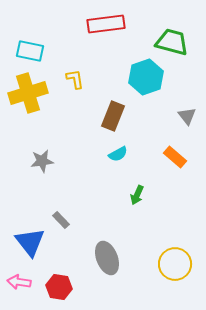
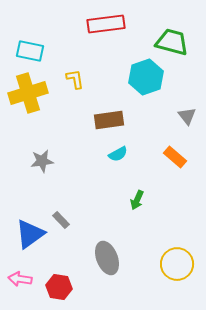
brown rectangle: moved 4 px left, 4 px down; rotated 60 degrees clockwise
green arrow: moved 5 px down
blue triangle: moved 8 px up; rotated 32 degrees clockwise
yellow circle: moved 2 px right
pink arrow: moved 1 px right, 3 px up
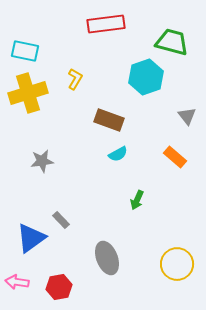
cyan rectangle: moved 5 px left
yellow L-shape: rotated 40 degrees clockwise
brown rectangle: rotated 28 degrees clockwise
blue triangle: moved 1 px right, 4 px down
pink arrow: moved 3 px left, 3 px down
red hexagon: rotated 20 degrees counterclockwise
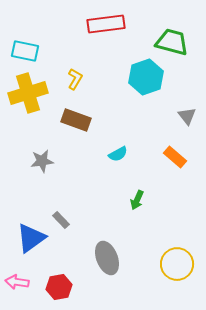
brown rectangle: moved 33 px left
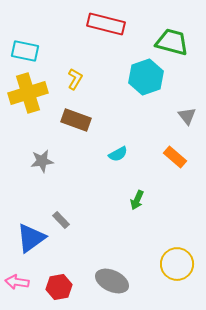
red rectangle: rotated 21 degrees clockwise
gray ellipse: moved 5 px right, 23 px down; rotated 44 degrees counterclockwise
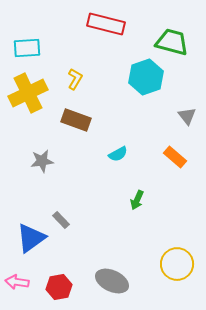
cyan rectangle: moved 2 px right, 3 px up; rotated 16 degrees counterclockwise
yellow cross: rotated 9 degrees counterclockwise
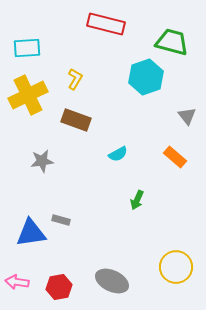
yellow cross: moved 2 px down
gray rectangle: rotated 30 degrees counterclockwise
blue triangle: moved 5 px up; rotated 28 degrees clockwise
yellow circle: moved 1 px left, 3 px down
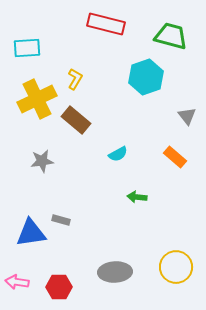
green trapezoid: moved 1 px left, 6 px up
yellow cross: moved 9 px right, 4 px down
brown rectangle: rotated 20 degrees clockwise
green arrow: moved 3 px up; rotated 72 degrees clockwise
gray ellipse: moved 3 px right, 9 px up; rotated 28 degrees counterclockwise
red hexagon: rotated 10 degrees clockwise
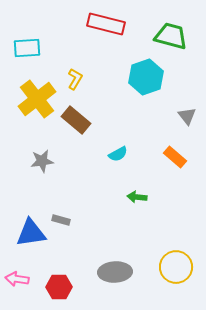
yellow cross: rotated 12 degrees counterclockwise
pink arrow: moved 3 px up
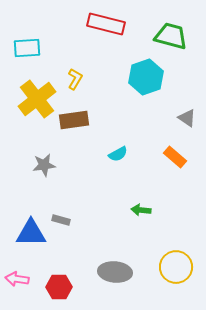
gray triangle: moved 2 px down; rotated 18 degrees counterclockwise
brown rectangle: moved 2 px left; rotated 48 degrees counterclockwise
gray star: moved 2 px right, 4 px down
green arrow: moved 4 px right, 13 px down
blue triangle: rotated 8 degrees clockwise
gray ellipse: rotated 8 degrees clockwise
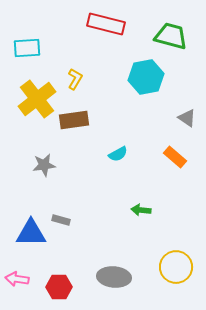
cyan hexagon: rotated 8 degrees clockwise
gray ellipse: moved 1 px left, 5 px down
